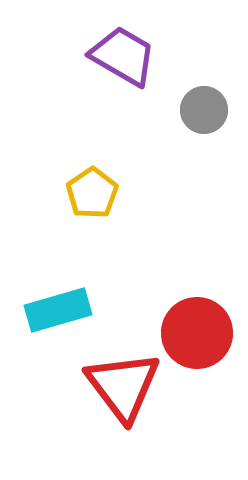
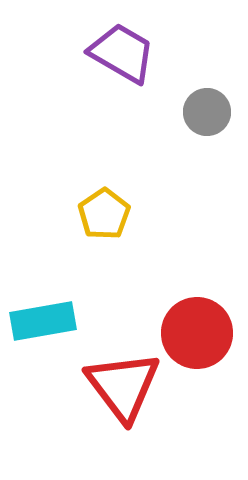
purple trapezoid: moved 1 px left, 3 px up
gray circle: moved 3 px right, 2 px down
yellow pentagon: moved 12 px right, 21 px down
cyan rectangle: moved 15 px left, 11 px down; rotated 6 degrees clockwise
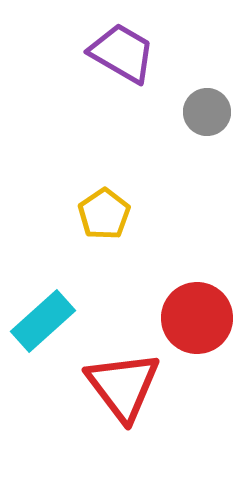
cyan rectangle: rotated 32 degrees counterclockwise
red circle: moved 15 px up
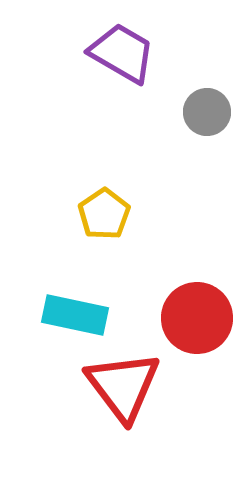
cyan rectangle: moved 32 px right, 6 px up; rotated 54 degrees clockwise
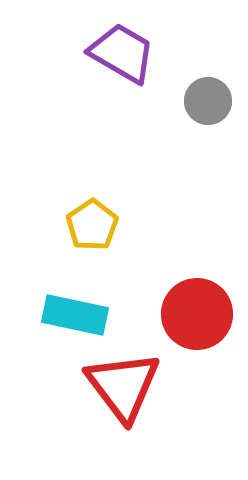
gray circle: moved 1 px right, 11 px up
yellow pentagon: moved 12 px left, 11 px down
red circle: moved 4 px up
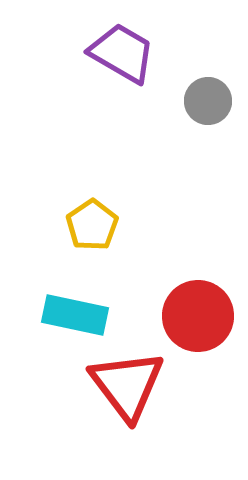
red circle: moved 1 px right, 2 px down
red triangle: moved 4 px right, 1 px up
